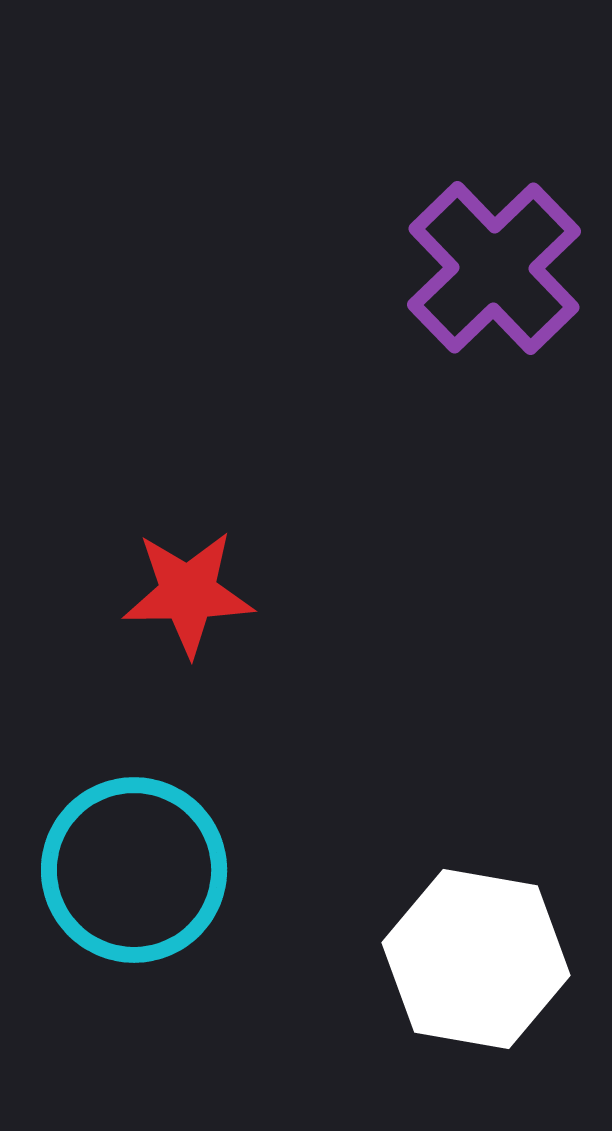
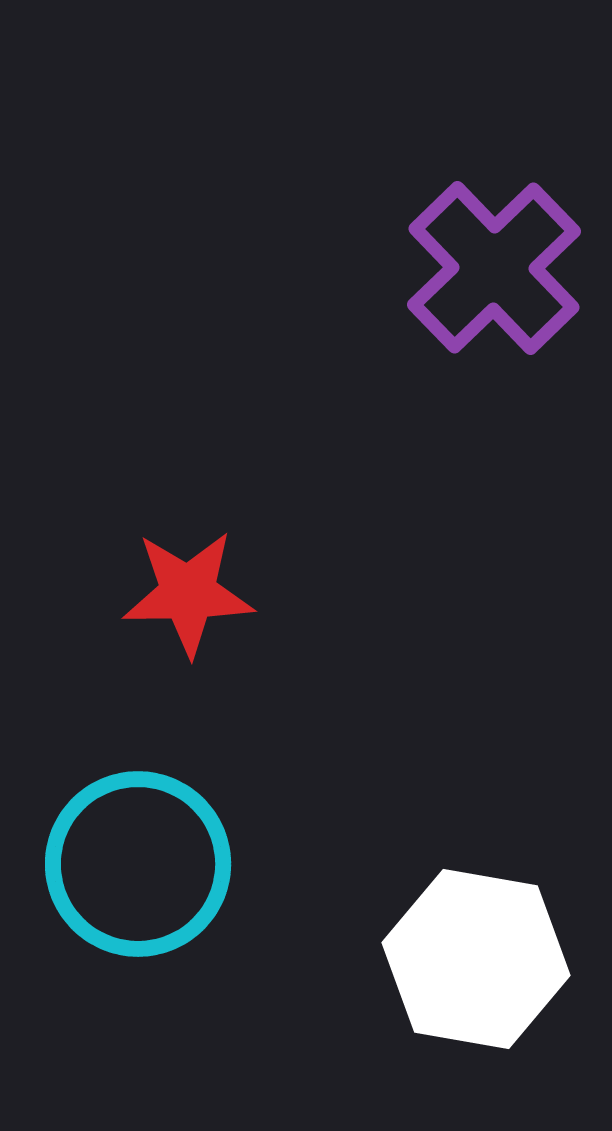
cyan circle: moved 4 px right, 6 px up
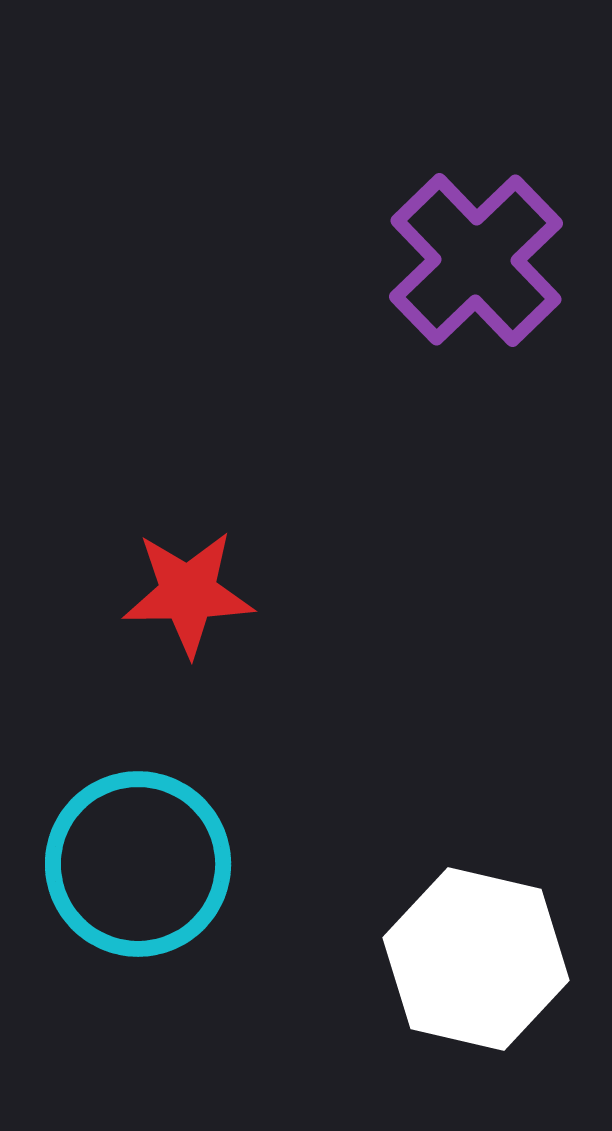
purple cross: moved 18 px left, 8 px up
white hexagon: rotated 3 degrees clockwise
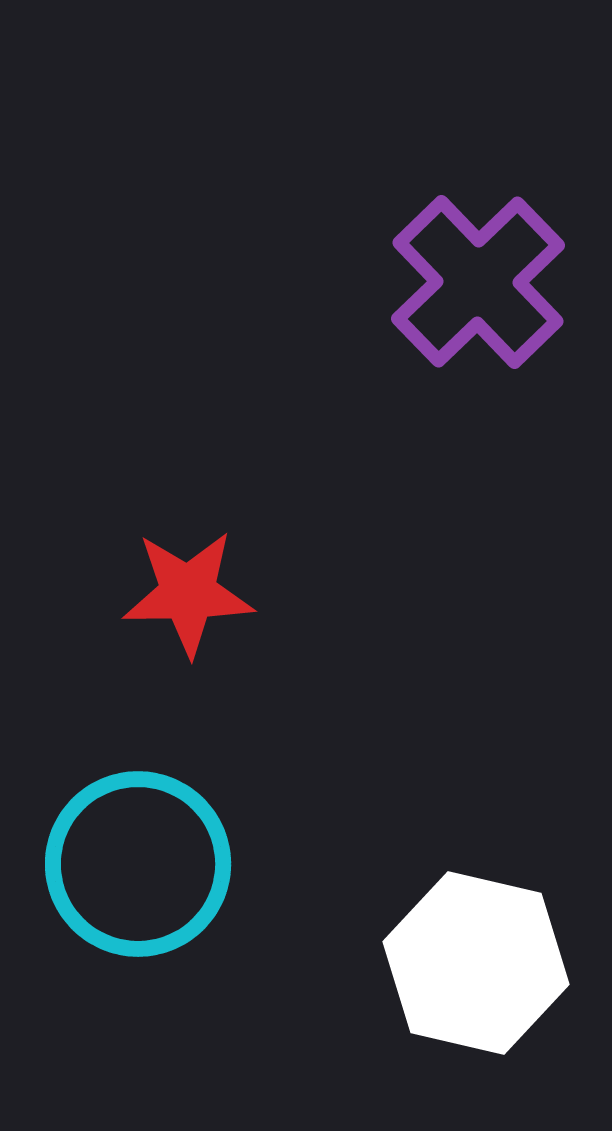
purple cross: moved 2 px right, 22 px down
white hexagon: moved 4 px down
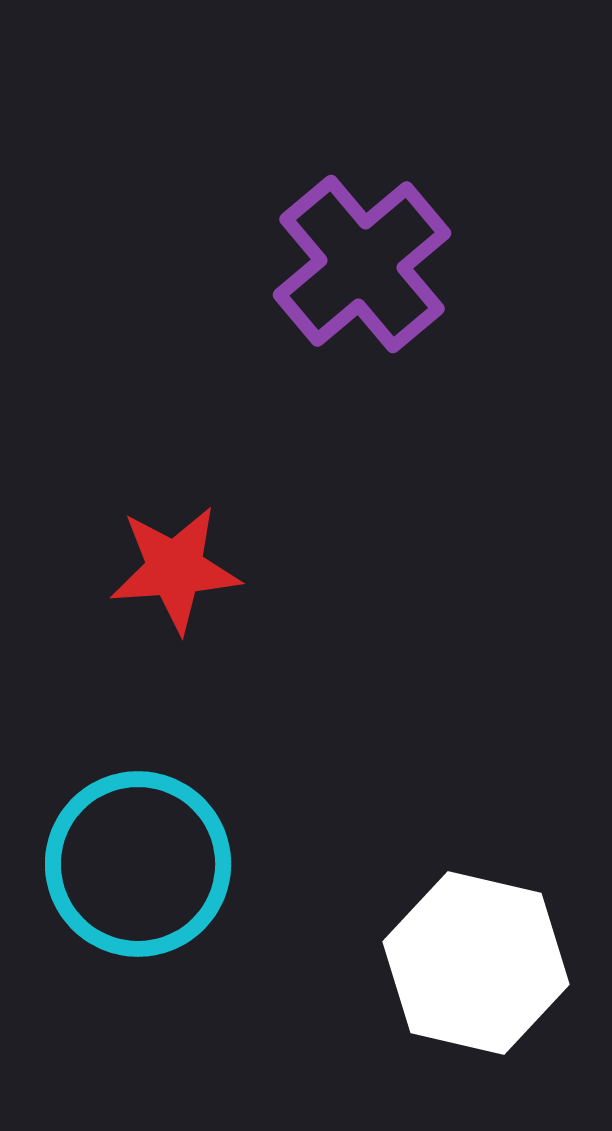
purple cross: moved 116 px left, 18 px up; rotated 4 degrees clockwise
red star: moved 13 px left, 24 px up; rotated 3 degrees counterclockwise
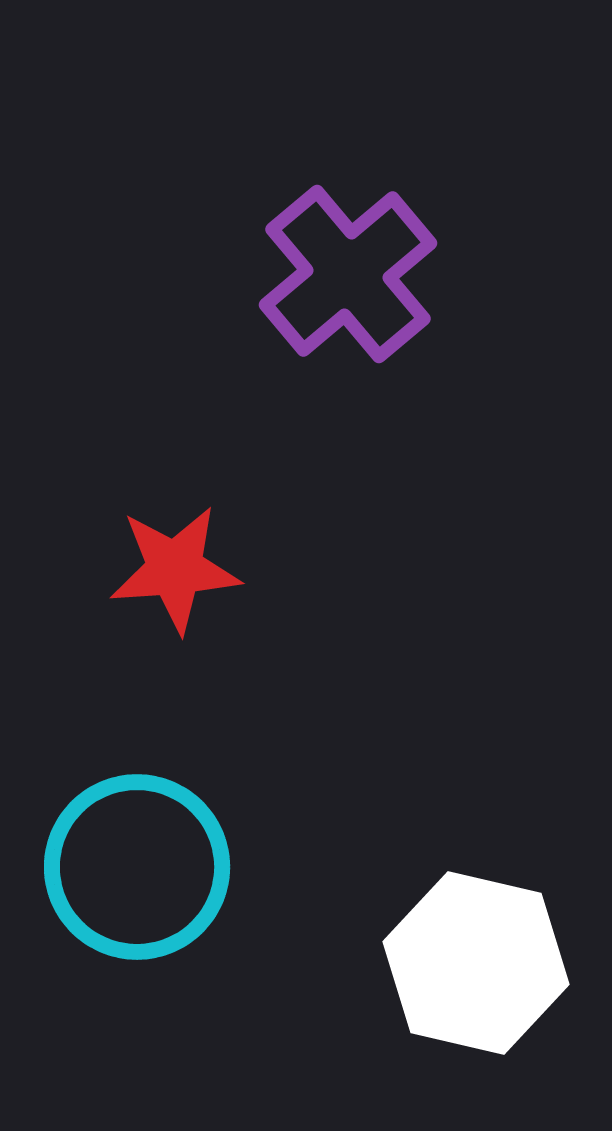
purple cross: moved 14 px left, 10 px down
cyan circle: moved 1 px left, 3 px down
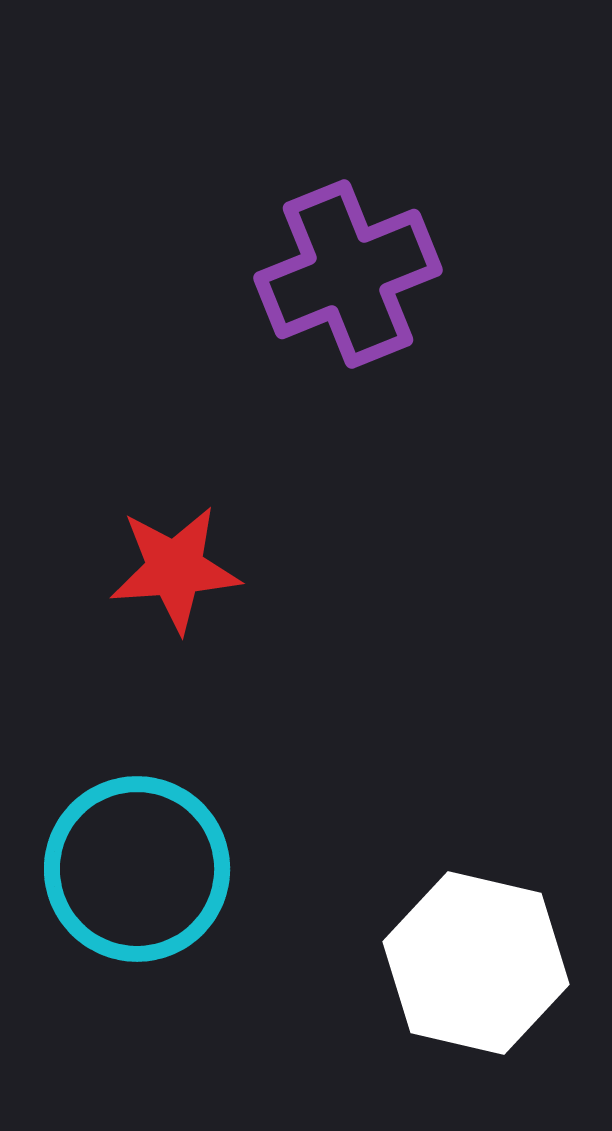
purple cross: rotated 18 degrees clockwise
cyan circle: moved 2 px down
